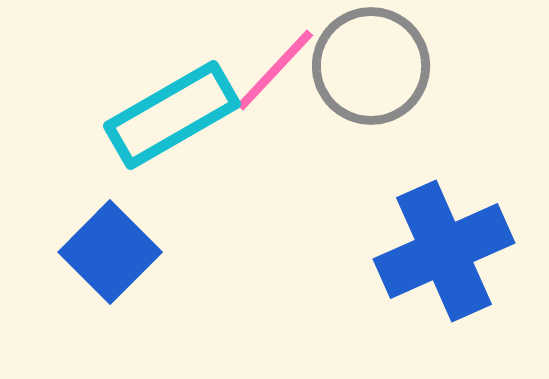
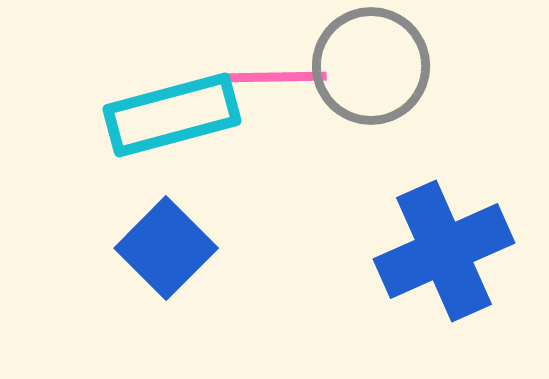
pink line: moved 7 px down; rotated 46 degrees clockwise
cyan rectangle: rotated 15 degrees clockwise
blue square: moved 56 px right, 4 px up
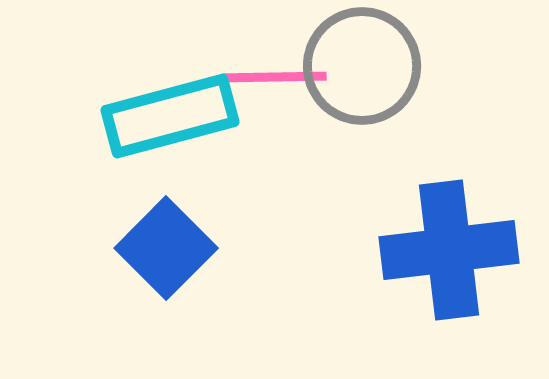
gray circle: moved 9 px left
cyan rectangle: moved 2 px left, 1 px down
blue cross: moved 5 px right, 1 px up; rotated 17 degrees clockwise
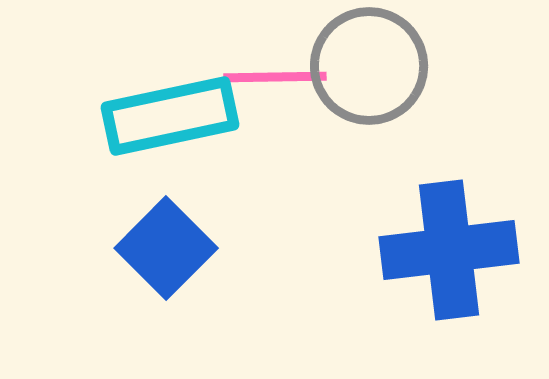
gray circle: moved 7 px right
cyan rectangle: rotated 3 degrees clockwise
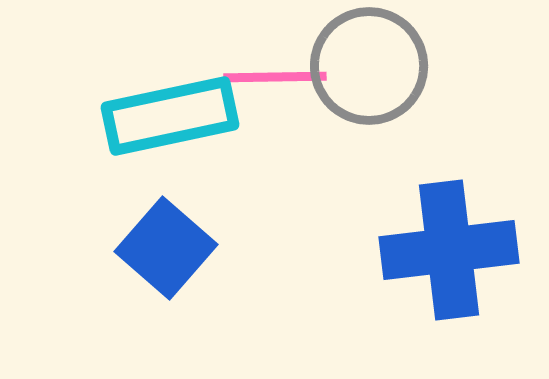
blue square: rotated 4 degrees counterclockwise
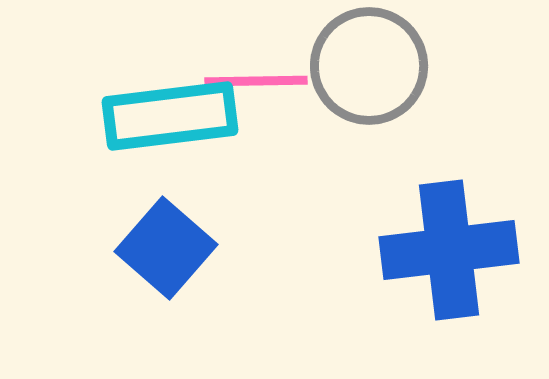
pink line: moved 19 px left, 4 px down
cyan rectangle: rotated 5 degrees clockwise
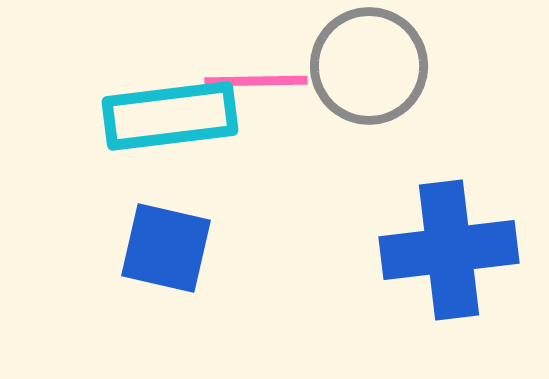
blue square: rotated 28 degrees counterclockwise
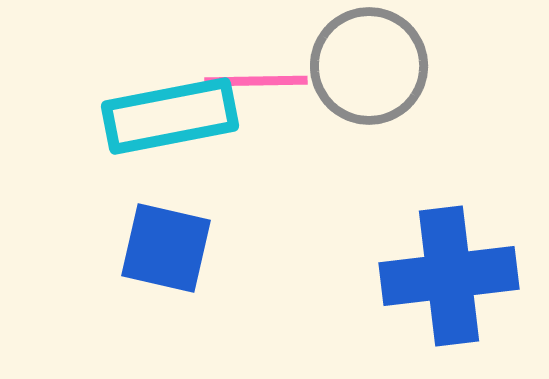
cyan rectangle: rotated 4 degrees counterclockwise
blue cross: moved 26 px down
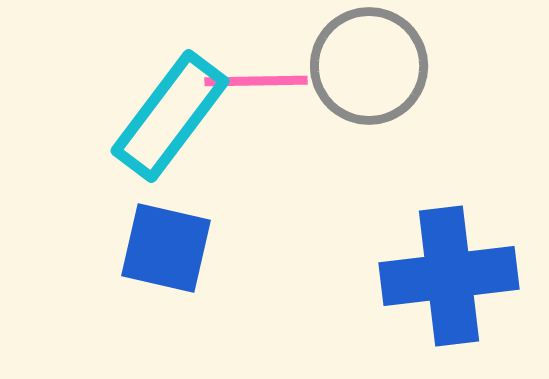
cyan rectangle: rotated 42 degrees counterclockwise
